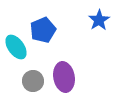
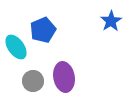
blue star: moved 12 px right, 1 px down
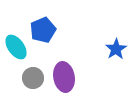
blue star: moved 5 px right, 28 px down
gray circle: moved 3 px up
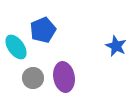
blue star: moved 3 px up; rotated 15 degrees counterclockwise
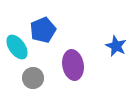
cyan ellipse: moved 1 px right
purple ellipse: moved 9 px right, 12 px up
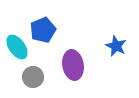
gray circle: moved 1 px up
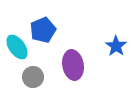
blue star: rotated 10 degrees clockwise
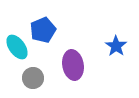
gray circle: moved 1 px down
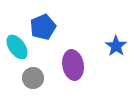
blue pentagon: moved 3 px up
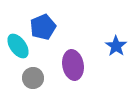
cyan ellipse: moved 1 px right, 1 px up
